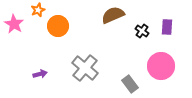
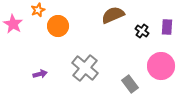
pink star: moved 1 px left
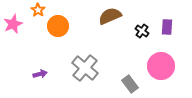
orange star: rotated 16 degrees counterclockwise
brown semicircle: moved 3 px left, 1 px down
pink star: rotated 18 degrees clockwise
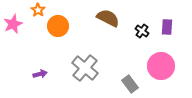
brown semicircle: moved 2 px left, 2 px down; rotated 50 degrees clockwise
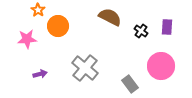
brown semicircle: moved 2 px right, 1 px up
pink star: moved 14 px right, 15 px down; rotated 18 degrees clockwise
black cross: moved 1 px left
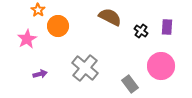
pink star: rotated 24 degrees counterclockwise
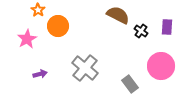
brown semicircle: moved 8 px right, 2 px up
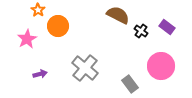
purple rectangle: rotated 56 degrees counterclockwise
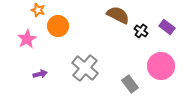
orange star: rotated 16 degrees counterclockwise
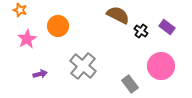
orange star: moved 18 px left
gray cross: moved 2 px left, 2 px up
